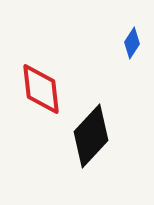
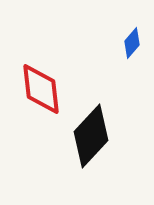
blue diamond: rotated 8 degrees clockwise
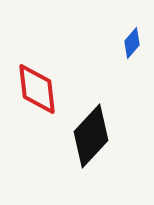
red diamond: moved 4 px left
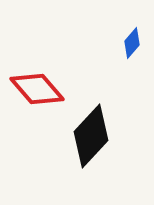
red diamond: rotated 34 degrees counterclockwise
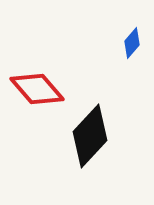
black diamond: moved 1 px left
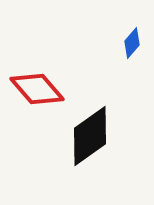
black diamond: rotated 12 degrees clockwise
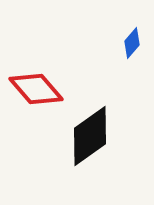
red diamond: moved 1 px left
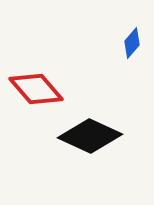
black diamond: rotated 60 degrees clockwise
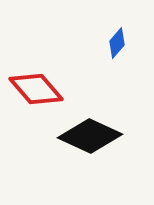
blue diamond: moved 15 px left
